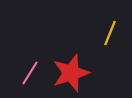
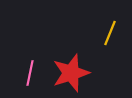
pink line: rotated 20 degrees counterclockwise
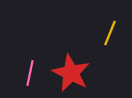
red star: rotated 27 degrees counterclockwise
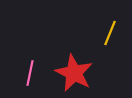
red star: moved 3 px right
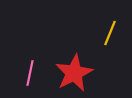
red star: rotated 18 degrees clockwise
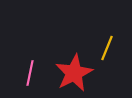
yellow line: moved 3 px left, 15 px down
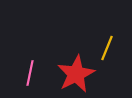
red star: moved 2 px right, 1 px down
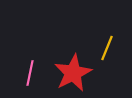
red star: moved 3 px left, 1 px up
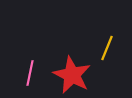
red star: moved 1 px left, 2 px down; rotated 18 degrees counterclockwise
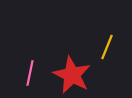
yellow line: moved 1 px up
